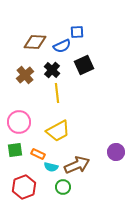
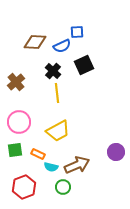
black cross: moved 1 px right, 1 px down
brown cross: moved 9 px left, 7 px down
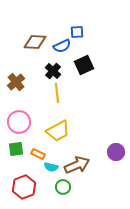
green square: moved 1 px right, 1 px up
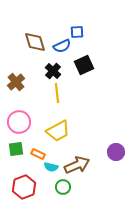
brown diamond: rotated 70 degrees clockwise
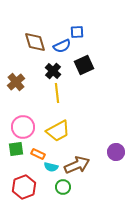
pink circle: moved 4 px right, 5 px down
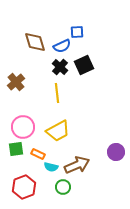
black cross: moved 7 px right, 4 px up
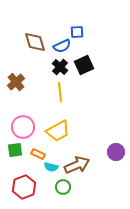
yellow line: moved 3 px right, 1 px up
green square: moved 1 px left, 1 px down
